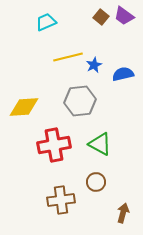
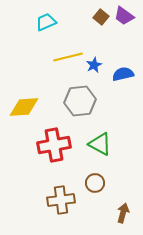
brown circle: moved 1 px left, 1 px down
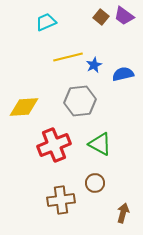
red cross: rotated 12 degrees counterclockwise
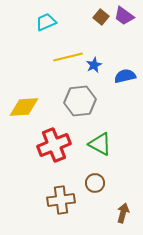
blue semicircle: moved 2 px right, 2 px down
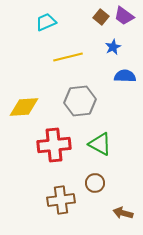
blue star: moved 19 px right, 18 px up
blue semicircle: rotated 15 degrees clockwise
red cross: rotated 16 degrees clockwise
brown arrow: rotated 90 degrees counterclockwise
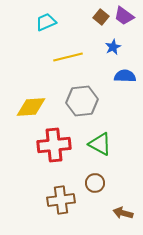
gray hexagon: moved 2 px right
yellow diamond: moved 7 px right
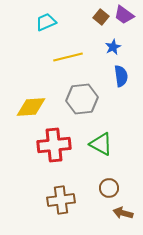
purple trapezoid: moved 1 px up
blue semicircle: moved 4 px left; rotated 80 degrees clockwise
gray hexagon: moved 2 px up
green triangle: moved 1 px right
brown circle: moved 14 px right, 5 px down
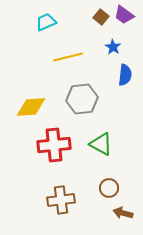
blue star: rotated 14 degrees counterclockwise
blue semicircle: moved 4 px right, 1 px up; rotated 15 degrees clockwise
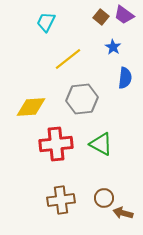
cyan trapezoid: rotated 40 degrees counterclockwise
yellow line: moved 2 px down; rotated 24 degrees counterclockwise
blue semicircle: moved 3 px down
red cross: moved 2 px right, 1 px up
brown circle: moved 5 px left, 10 px down
